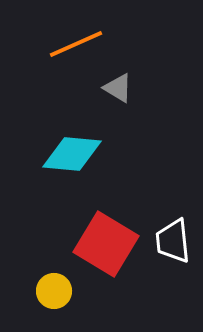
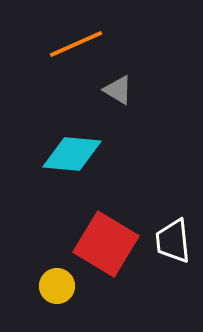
gray triangle: moved 2 px down
yellow circle: moved 3 px right, 5 px up
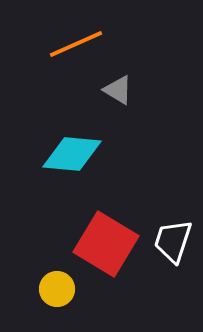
white trapezoid: rotated 24 degrees clockwise
yellow circle: moved 3 px down
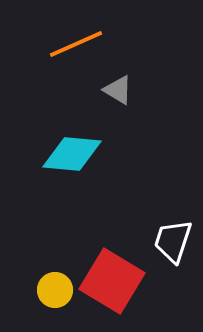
red square: moved 6 px right, 37 px down
yellow circle: moved 2 px left, 1 px down
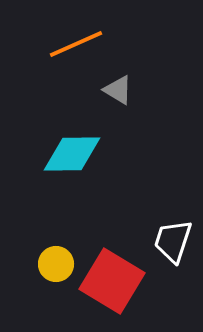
cyan diamond: rotated 6 degrees counterclockwise
yellow circle: moved 1 px right, 26 px up
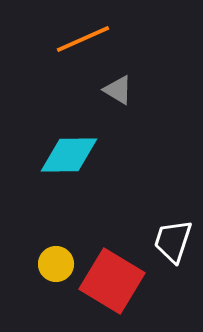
orange line: moved 7 px right, 5 px up
cyan diamond: moved 3 px left, 1 px down
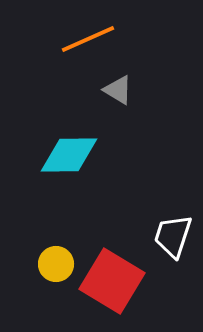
orange line: moved 5 px right
white trapezoid: moved 5 px up
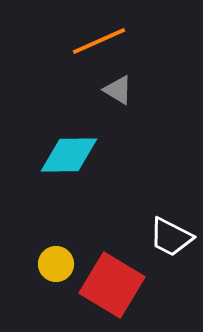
orange line: moved 11 px right, 2 px down
white trapezoid: moved 2 px left, 1 px down; rotated 81 degrees counterclockwise
red square: moved 4 px down
